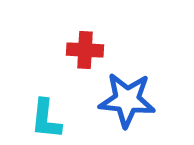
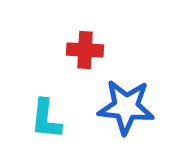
blue star: moved 1 px left, 7 px down
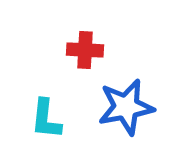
blue star: rotated 16 degrees counterclockwise
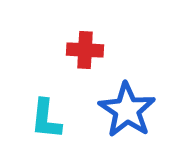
blue star: moved 1 px right, 3 px down; rotated 28 degrees counterclockwise
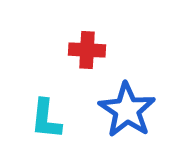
red cross: moved 2 px right
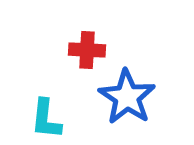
blue star: moved 13 px up
